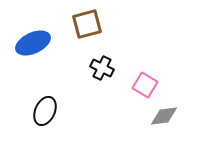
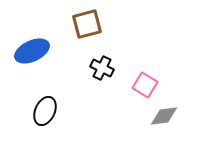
blue ellipse: moved 1 px left, 8 px down
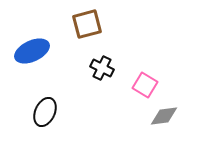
black ellipse: moved 1 px down
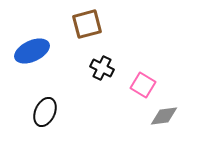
pink square: moved 2 px left
